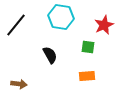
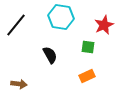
orange rectangle: rotated 21 degrees counterclockwise
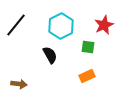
cyan hexagon: moved 9 px down; rotated 25 degrees clockwise
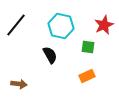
cyan hexagon: rotated 20 degrees counterclockwise
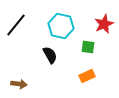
red star: moved 1 px up
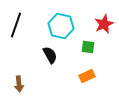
black line: rotated 20 degrees counterclockwise
brown arrow: rotated 77 degrees clockwise
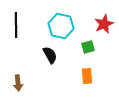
black line: rotated 20 degrees counterclockwise
green square: rotated 24 degrees counterclockwise
orange rectangle: rotated 70 degrees counterclockwise
brown arrow: moved 1 px left, 1 px up
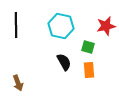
red star: moved 2 px right, 2 px down; rotated 12 degrees clockwise
green square: rotated 32 degrees clockwise
black semicircle: moved 14 px right, 7 px down
orange rectangle: moved 2 px right, 6 px up
brown arrow: rotated 14 degrees counterclockwise
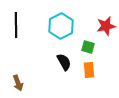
cyan hexagon: rotated 20 degrees clockwise
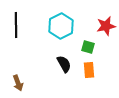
black semicircle: moved 2 px down
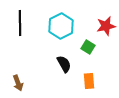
black line: moved 4 px right, 2 px up
green square: rotated 16 degrees clockwise
orange rectangle: moved 11 px down
